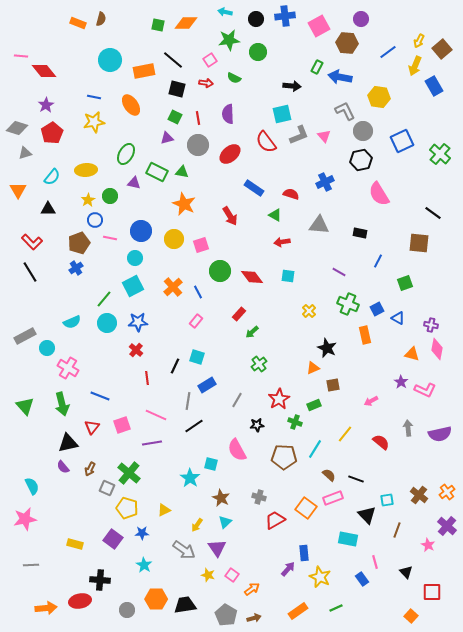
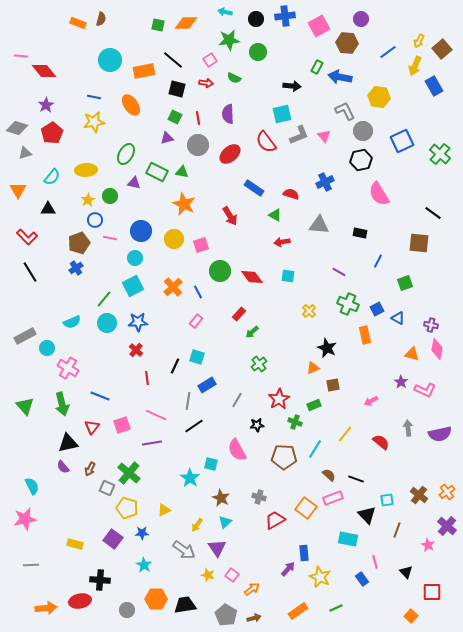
red L-shape at (32, 242): moved 5 px left, 5 px up
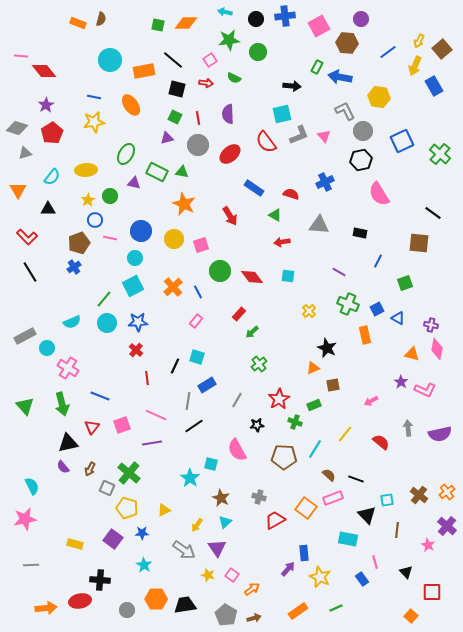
blue cross at (76, 268): moved 2 px left, 1 px up
brown line at (397, 530): rotated 14 degrees counterclockwise
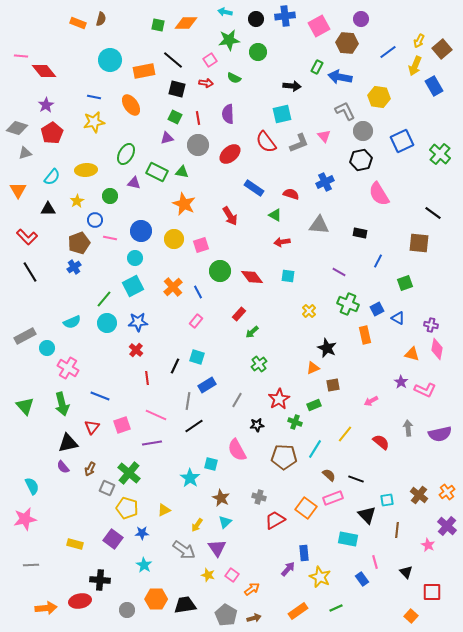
gray L-shape at (299, 135): moved 8 px down
yellow star at (88, 200): moved 11 px left, 1 px down
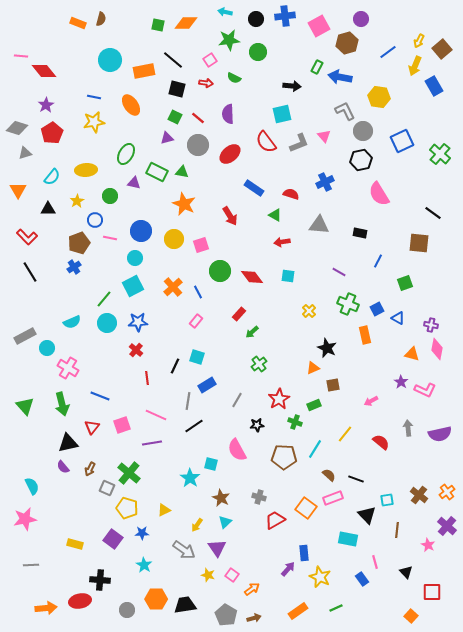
brown hexagon at (347, 43): rotated 20 degrees counterclockwise
red line at (198, 118): rotated 40 degrees counterclockwise
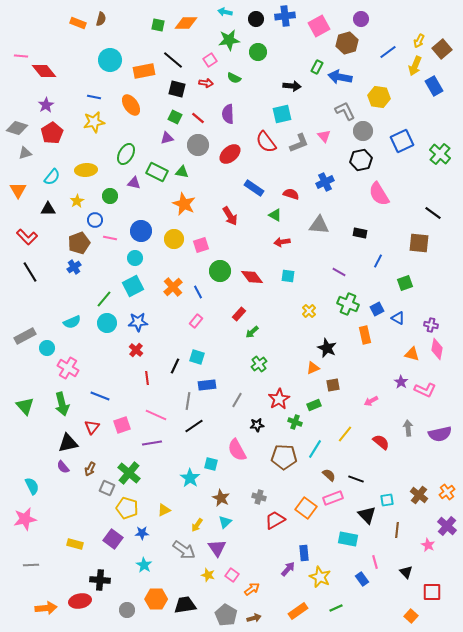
blue rectangle at (207, 385): rotated 24 degrees clockwise
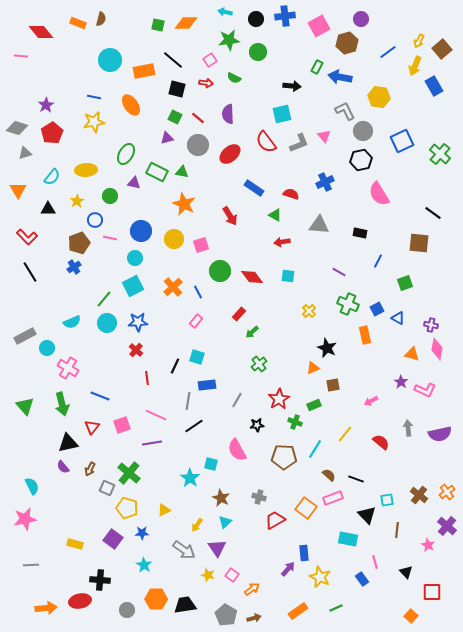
red diamond at (44, 71): moved 3 px left, 39 px up
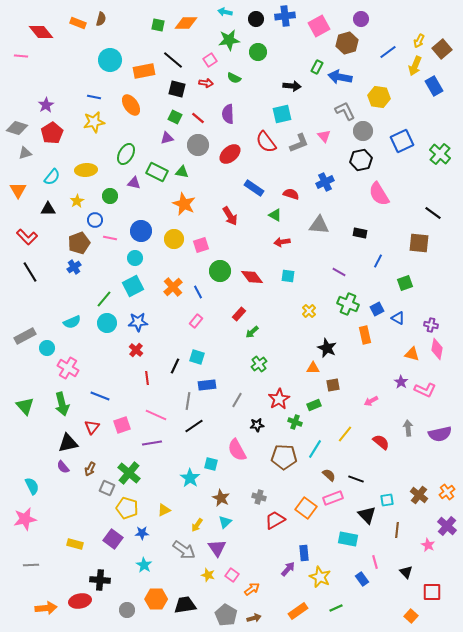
orange triangle at (313, 368): rotated 24 degrees clockwise
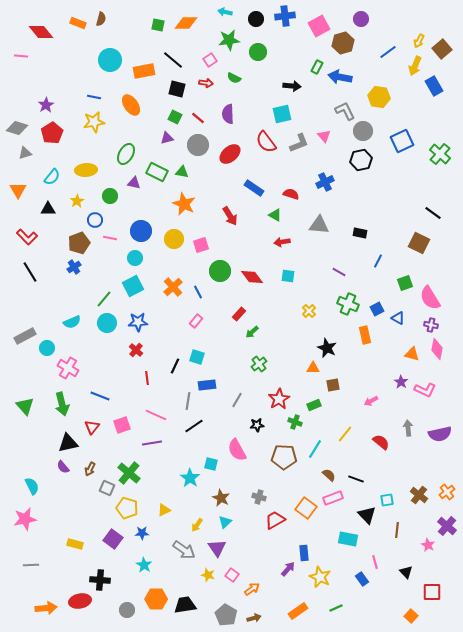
brown hexagon at (347, 43): moved 4 px left
pink semicircle at (379, 194): moved 51 px right, 104 px down
brown square at (419, 243): rotated 20 degrees clockwise
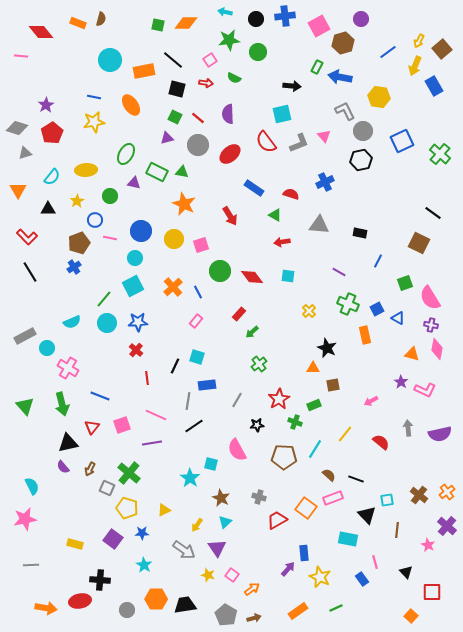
red trapezoid at (275, 520): moved 2 px right
orange arrow at (46, 608): rotated 15 degrees clockwise
